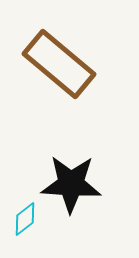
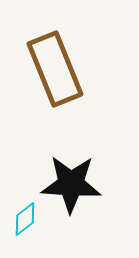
brown rectangle: moved 4 px left, 5 px down; rotated 28 degrees clockwise
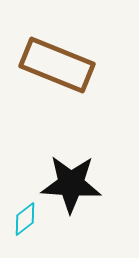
brown rectangle: moved 2 px right, 4 px up; rotated 46 degrees counterclockwise
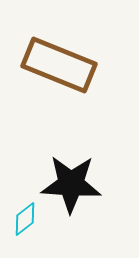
brown rectangle: moved 2 px right
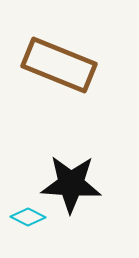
cyan diamond: moved 3 px right, 2 px up; rotated 64 degrees clockwise
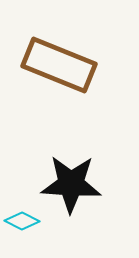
cyan diamond: moved 6 px left, 4 px down
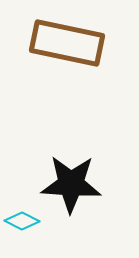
brown rectangle: moved 8 px right, 22 px up; rotated 10 degrees counterclockwise
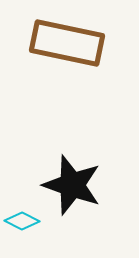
black star: moved 1 px right, 1 px down; rotated 16 degrees clockwise
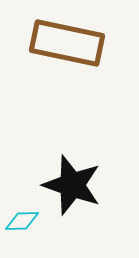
cyan diamond: rotated 28 degrees counterclockwise
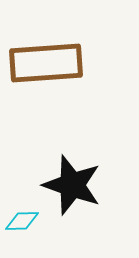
brown rectangle: moved 21 px left, 20 px down; rotated 16 degrees counterclockwise
